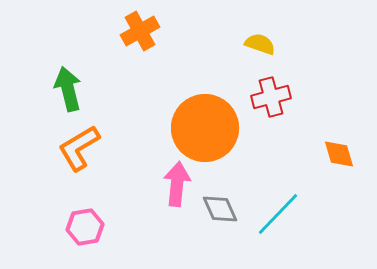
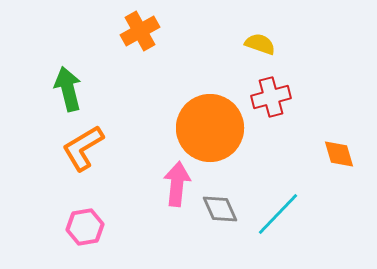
orange circle: moved 5 px right
orange L-shape: moved 4 px right
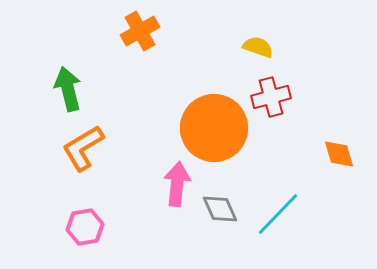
yellow semicircle: moved 2 px left, 3 px down
orange circle: moved 4 px right
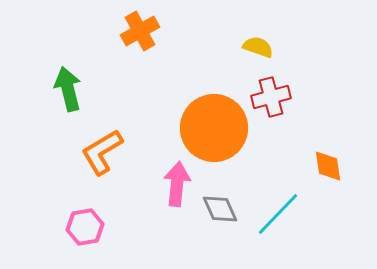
orange L-shape: moved 19 px right, 4 px down
orange diamond: moved 11 px left, 12 px down; rotated 8 degrees clockwise
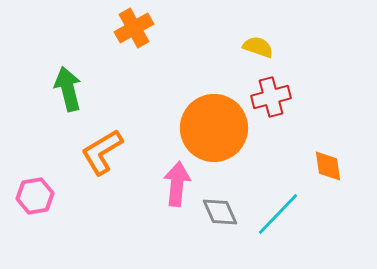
orange cross: moved 6 px left, 3 px up
gray diamond: moved 3 px down
pink hexagon: moved 50 px left, 31 px up
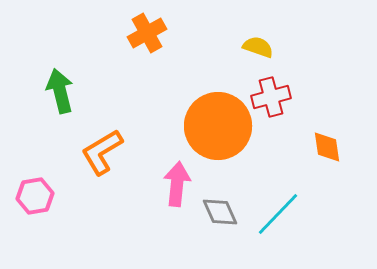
orange cross: moved 13 px right, 5 px down
green arrow: moved 8 px left, 2 px down
orange circle: moved 4 px right, 2 px up
orange diamond: moved 1 px left, 19 px up
